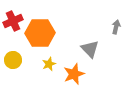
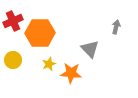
orange star: moved 3 px left, 1 px up; rotated 25 degrees clockwise
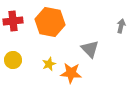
red cross: rotated 18 degrees clockwise
gray arrow: moved 5 px right, 1 px up
orange hexagon: moved 10 px right, 11 px up; rotated 12 degrees clockwise
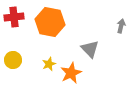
red cross: moved 1 px right, 4 px up
orange star: rotated 30 degrees counterclockwise
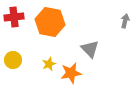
gray arrow: moved 4 px right, 5 px up
orange star: rotated 15 degrees clockwise
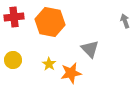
gray arrow: rotated 32 degrees counterclockwise
yellow star: rotated 16 degrees counterclockwise
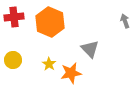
orange hexagon: rotated 12 degrees clockwise
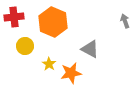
orange hexagon: moved 3 px right
gray triangle: rotated 18 degrees counterclockwise
yellow circle: moved 12 px right, 14 px up
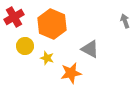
red cross: rotated 24 degrees counterclockwise
orange hexagon: moved 1 px left, 2 px down
yellow star: moved 2 px left, 6 px up; rotated 16 degrees counterclockwise
